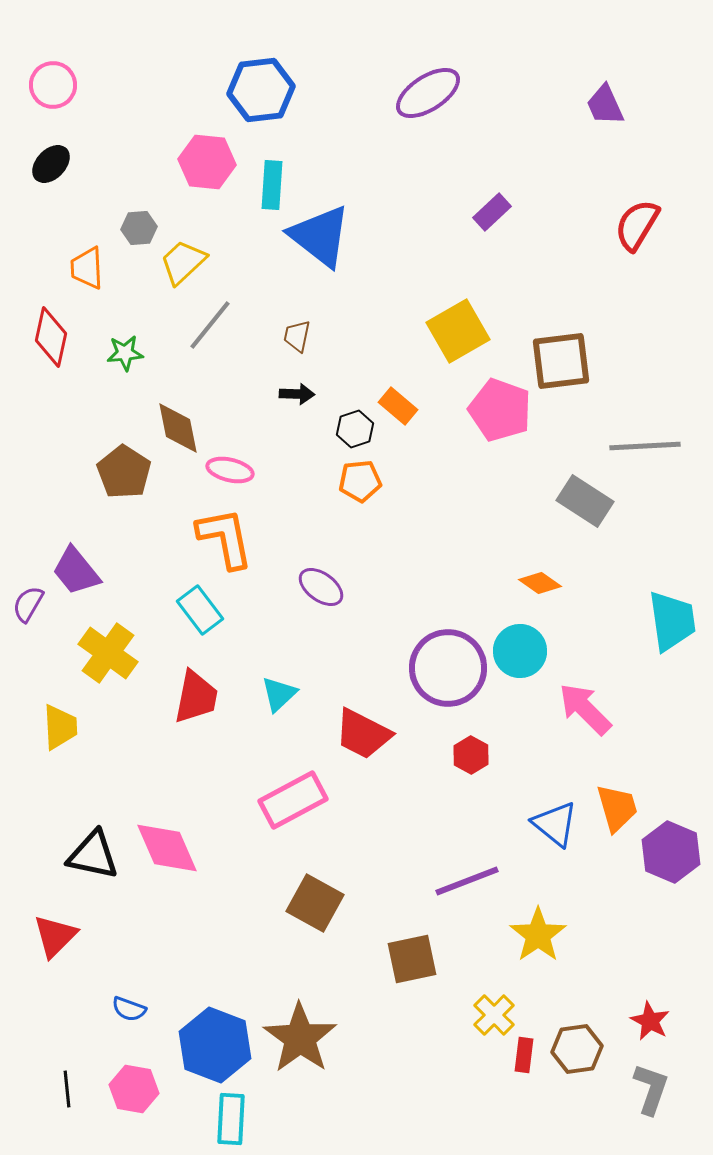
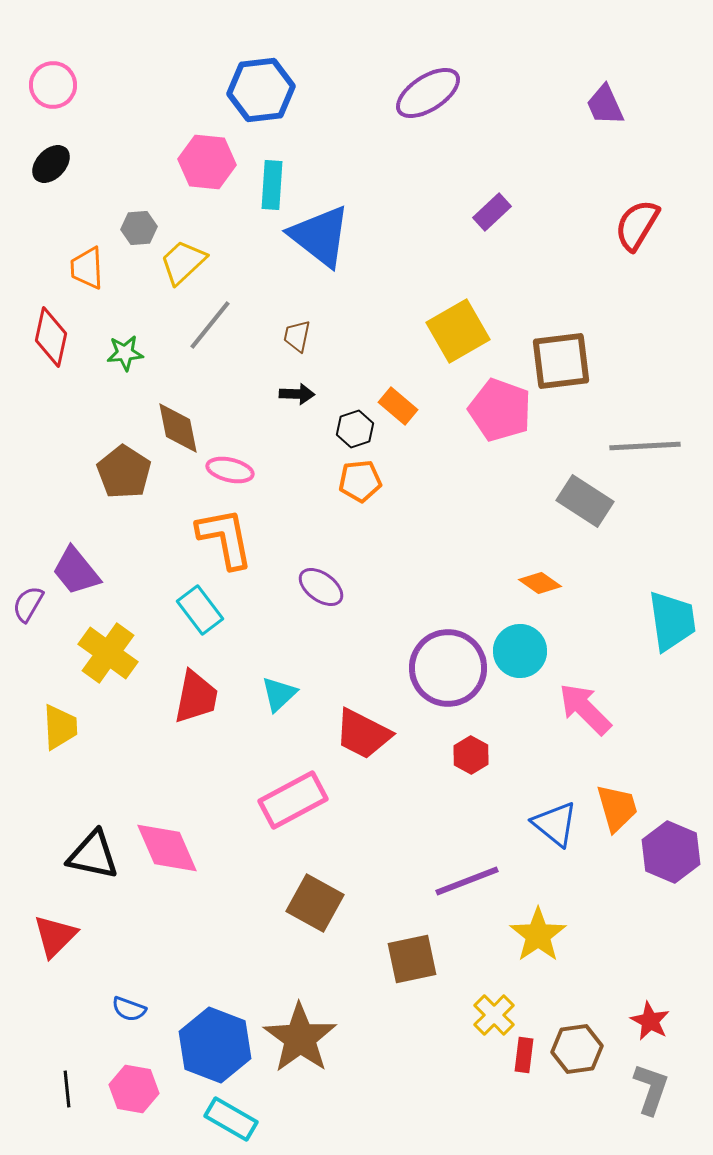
cyan rectangle at (231, 1119): rotated 63 degrees counterclockwise
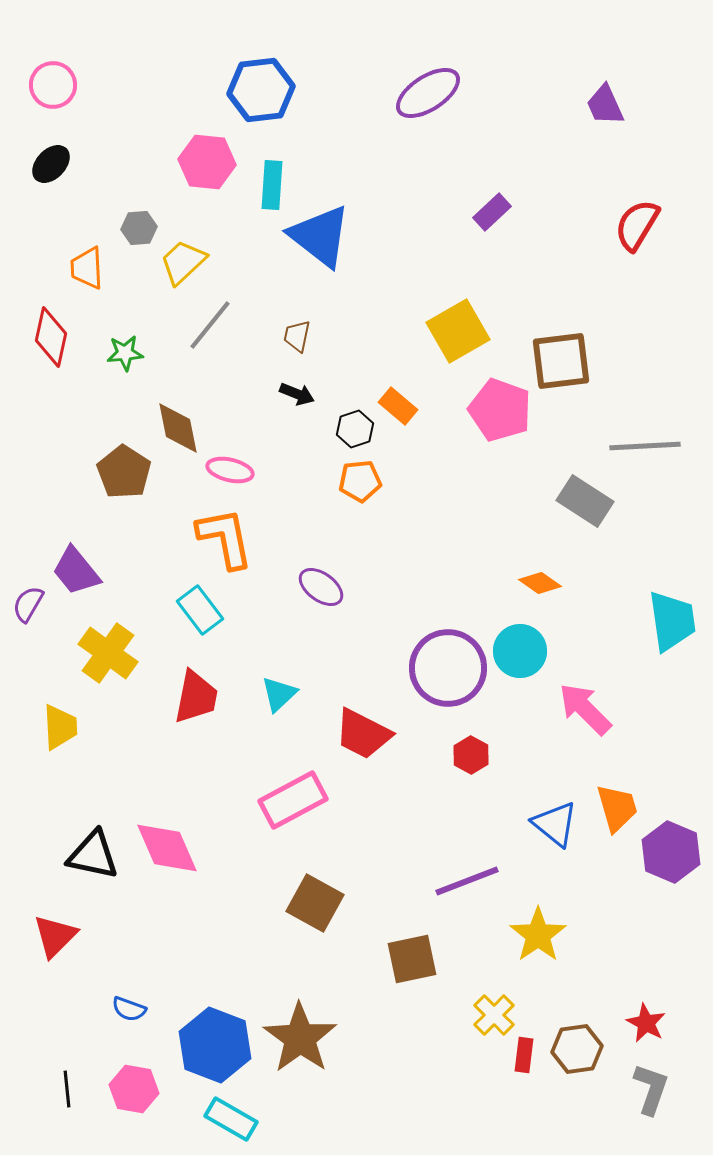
black arrow at (297, 394): rotated 20 degrees clockwise
red star at (650, 1021): moved 4 px left, 2 px down
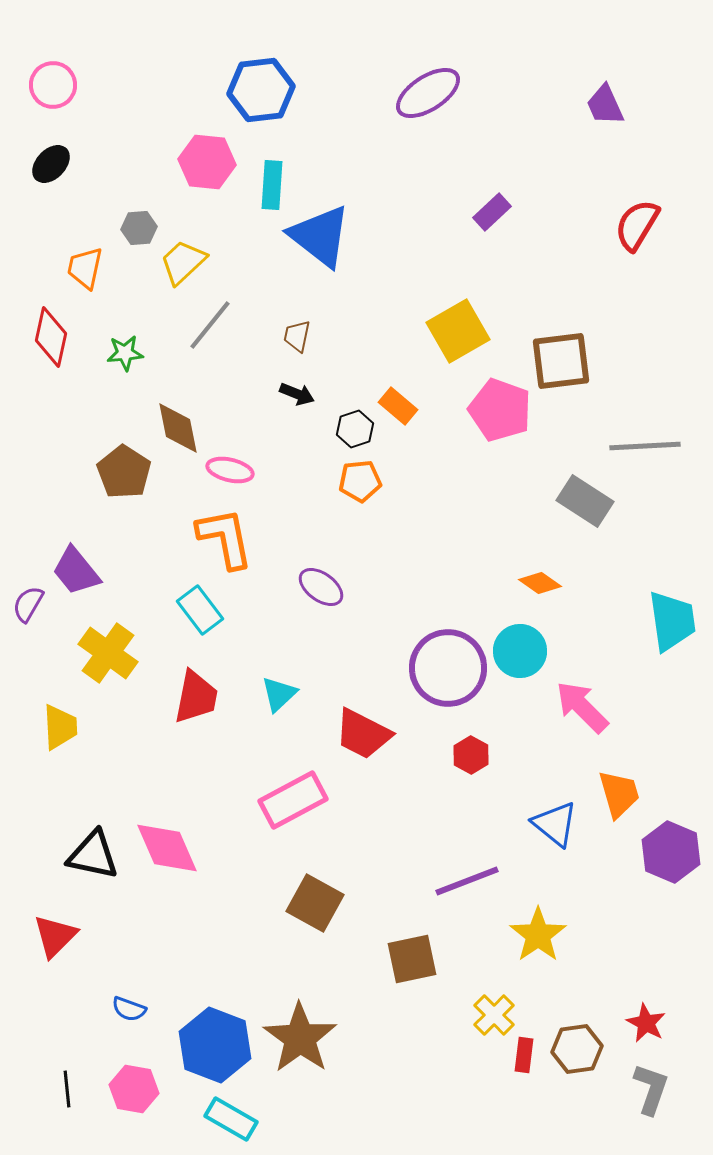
orange trapezoid at (87, 268): moved 2 px left; rotated 15 degrees clockwise
pink arrow at (585, 709): moved 3 px left, 2 px up
orange trapezoid at (617, 808): moved 2 px right, 14 px up
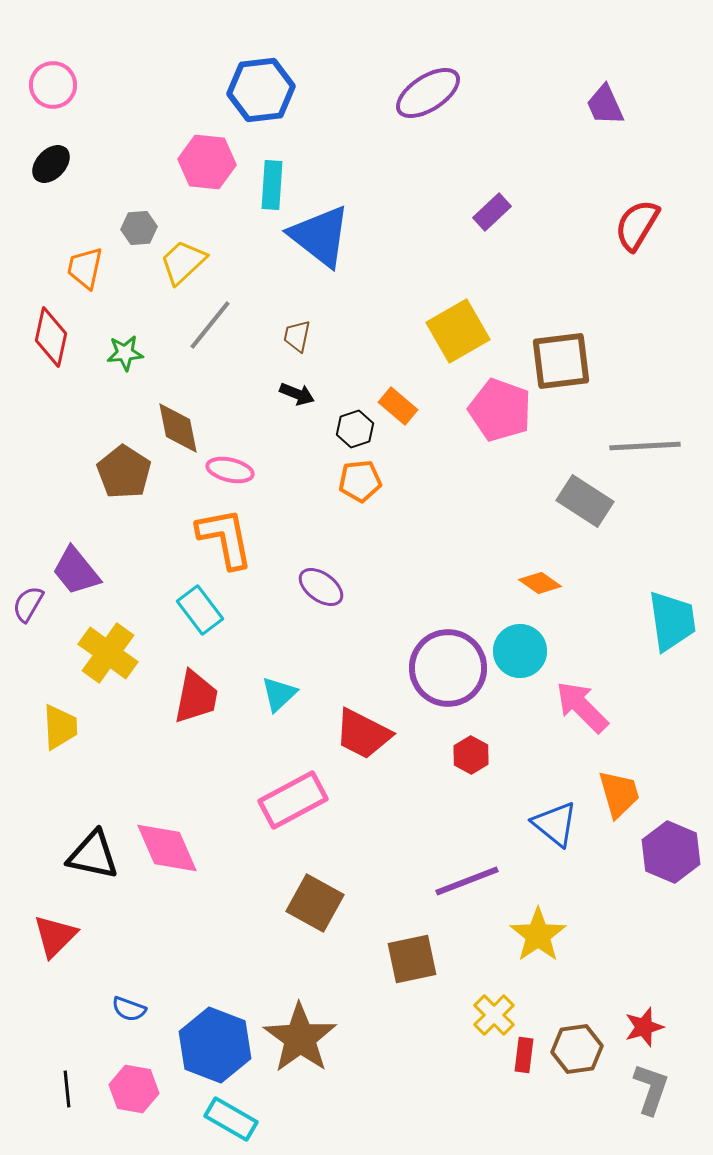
red star at (646, 1023): moved 2 px left, 4 px down; rotated 27 degrees clockwise
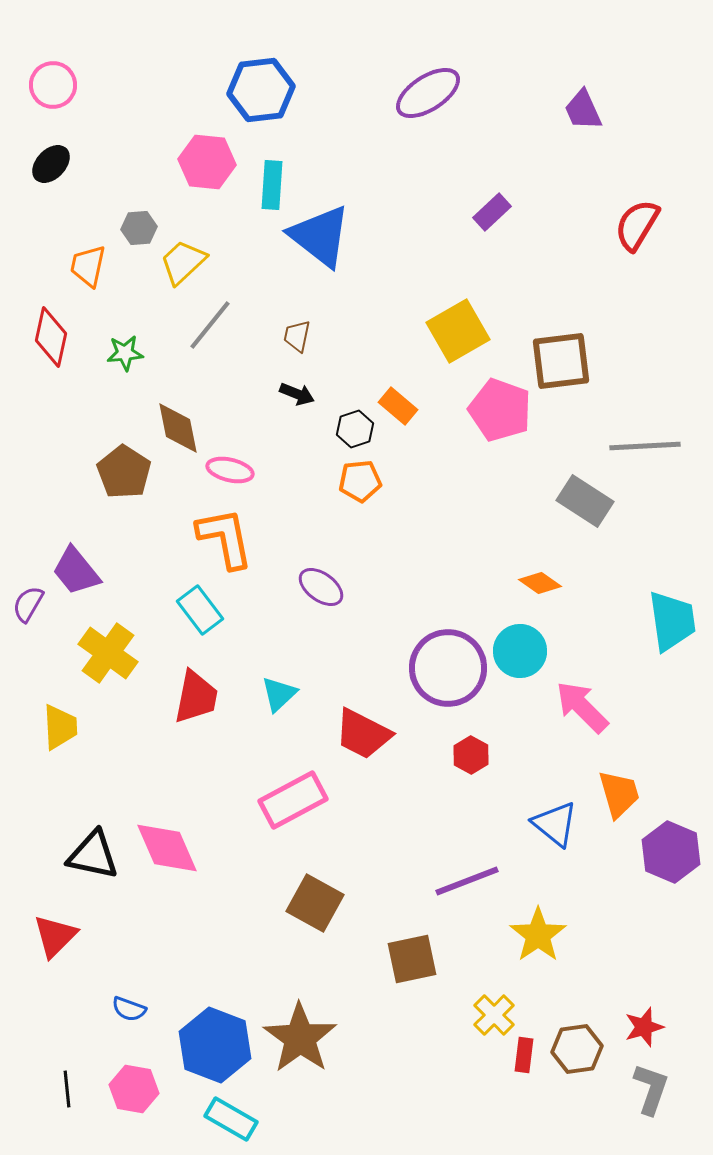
purple trapezoid at (605, 105): moved 22 px left, 5 px down
orange trapezoid at (85, 268): moved 3 px right, 2 px up
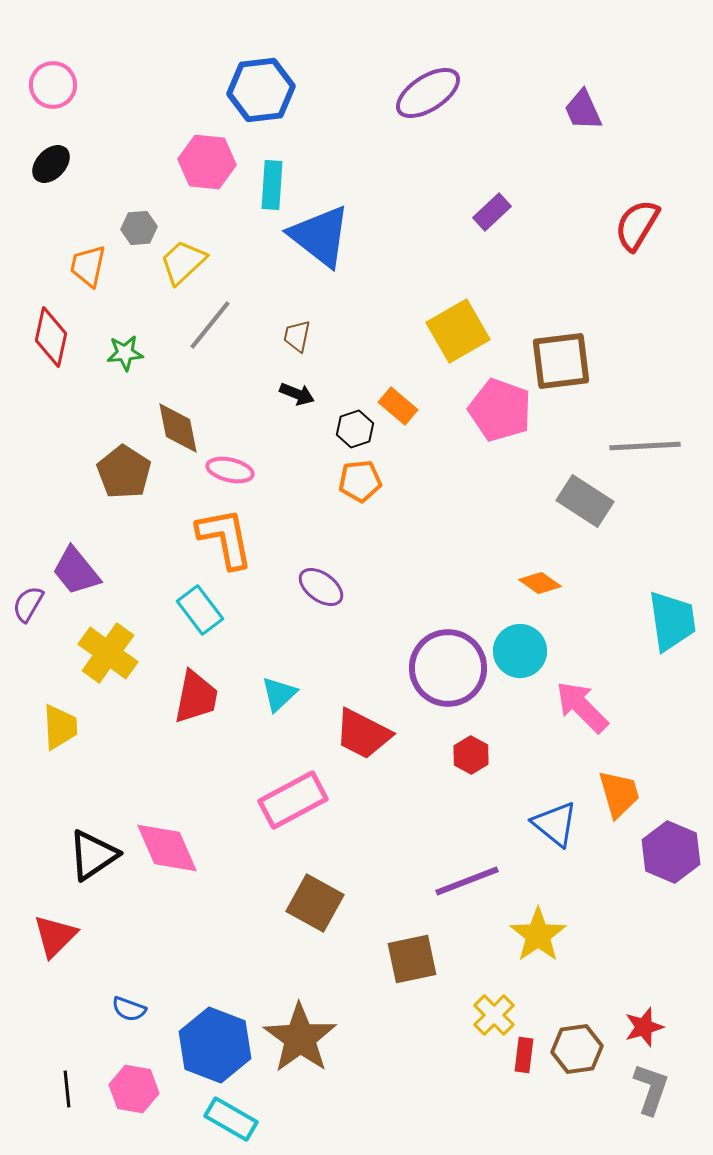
black triangle at (93, 855): rotated 46 degrees counterclockwise
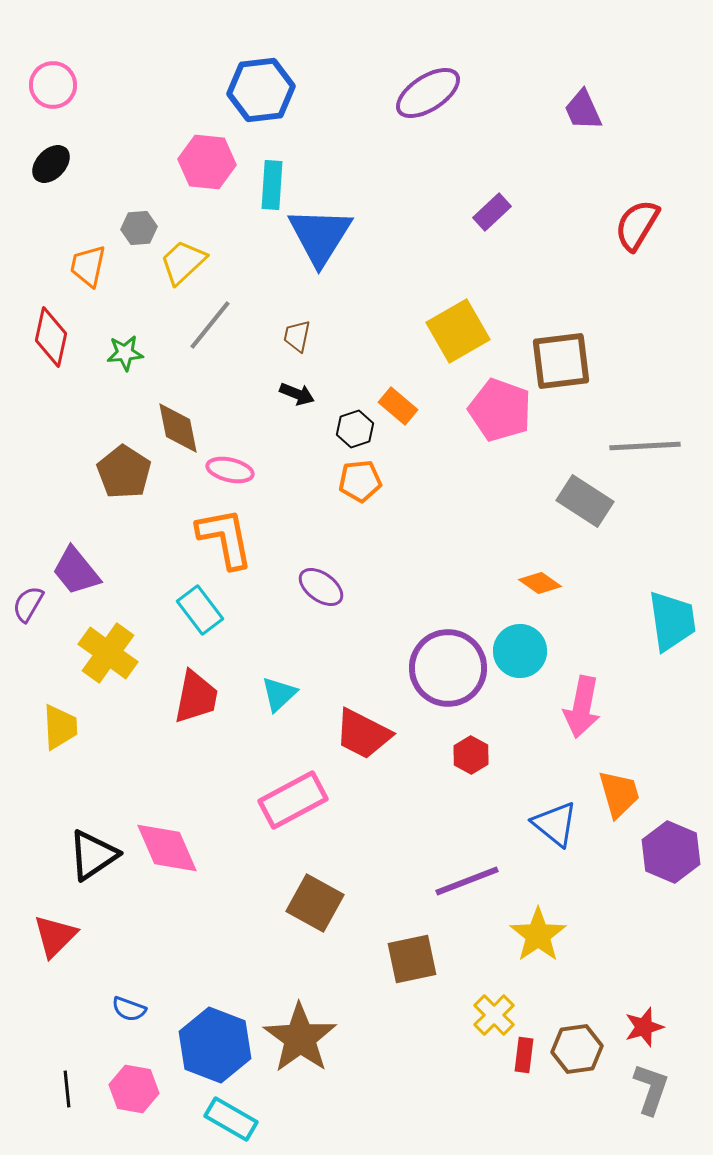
blue triangle at (320, 236): rotated 24 degrees clockwise
pink arrow at (582, 707): rotated 124 degrees counterclockwise
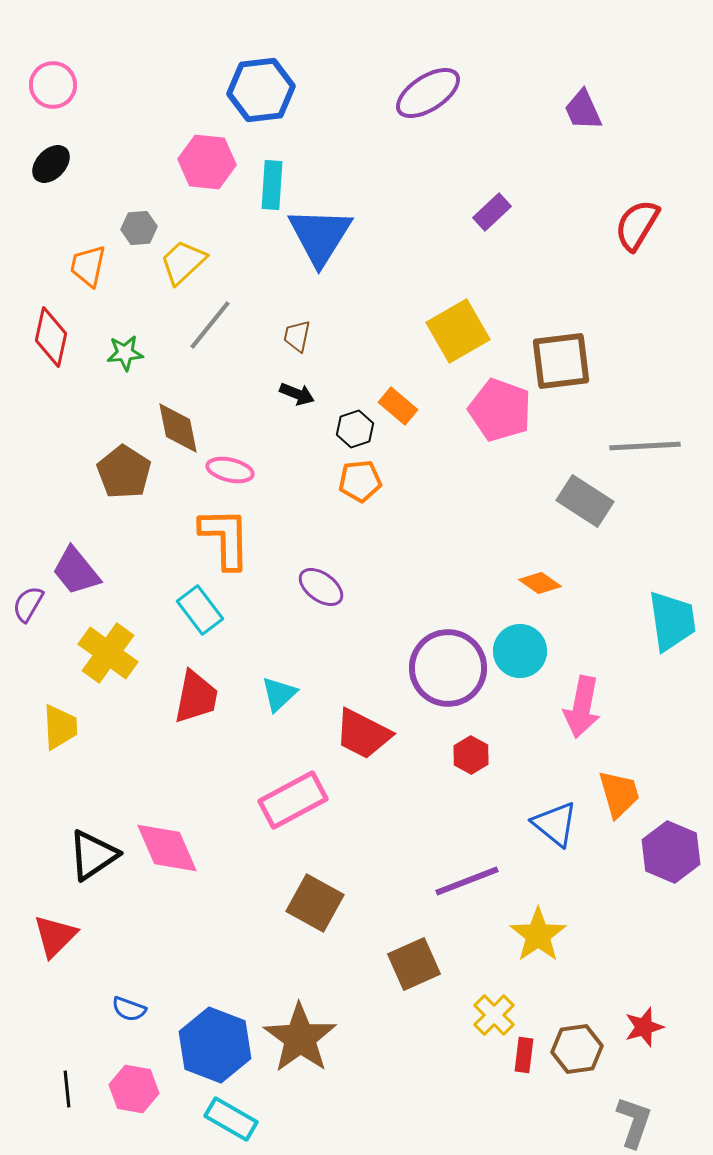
orange L-shape at (225, 538): rotated 10 degrees clockwise
brown square at (412, 959): moved 2 px right, 5 px down; rotated 12 degrees counterclockwise
gray L-shape at (651, 1089): moved 17 px left, 33 px down
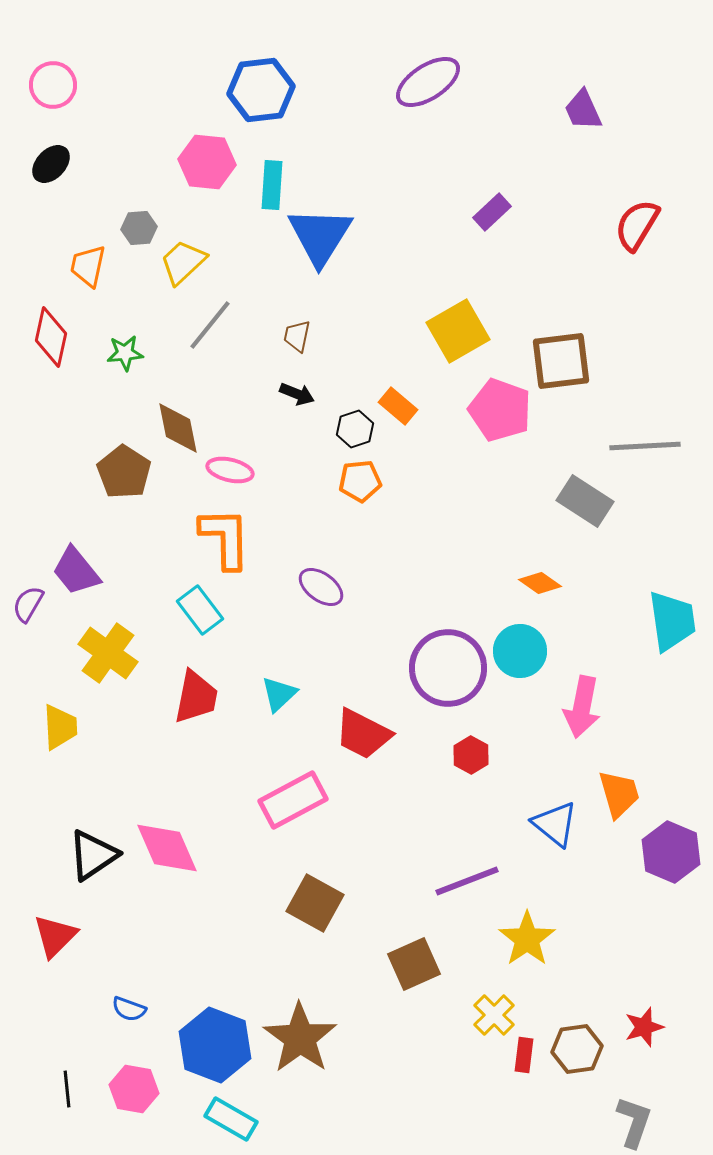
purple ellipse at (428, 93): moved 11 px up
yellow star at (538, 935): moved 11 px left, 4 px down
